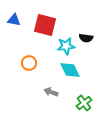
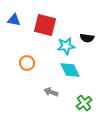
black semicircle: moved 1 px right
orange circle: moved 2 px left
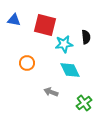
black semicircle: moved 1 px left, 1 px up; rotated 104 degrees counterclockwise
cyan star: moved 2 px left, 2 px up
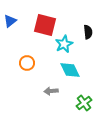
blue triangle: moved 4 px left, 1 px down; rotated 48 degrees counterclockwise
black semicircle: moved 2 px right, 5 px up
cyan star: rotated 18 degrees counterclockwise
gray arrow: moved 1 px up; rotated 24 degrees counterclockwise
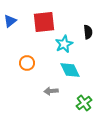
red square: moved 1 px left, 3 px up; rotated 20 degrees counterclockwise
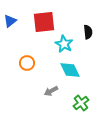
cyan star: rotated 18 degrees counterclockwise
gray arrow: rotated 24 degrees counterclockwise
green cross: moved 3 px left
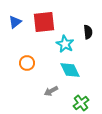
blue triangle: moved 5 px right, 1 px down
cyan star: moved 1 px right
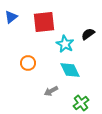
blue triangle: moved 4 px left, 5 px up
black semicircle: moved 2 px down; rotated 120 degrees counterclockwise
orange circle: moved 1 px right
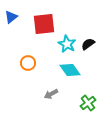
red square: moved 2 px down
black semicircle: moved 10 px down
cyan star: moved 2 px right
cyan diamond: rotated 10 degrees counterclockwise
gray arrow: moved 3 px down
green cross: moved 7 px right
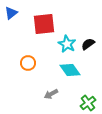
blue triangle: moved 4 px up
